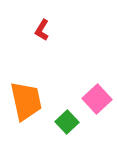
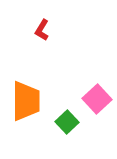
orange trapezoid: rotated 12 degrees clockwise
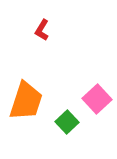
orange trapezoid: rotated 18 degrees clockwise
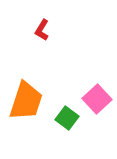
green square: moved 4 px up; rotated 10 degrees counterclockwise
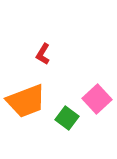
red L-shape: moved 1 px right, 24 px down
orange trapezoid: rotated 51 degrees clockwise
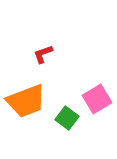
red L-shape: rotated 40 degrees clockwise
pink square: rotated 12 degrees clockwise
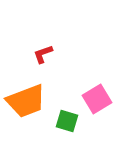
green square: moved 3 px down; rotated 20 degrees counterclockwise
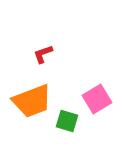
orange trapezoid: moved 6 px right
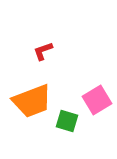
red L-shape: moved 3 px up
pink square: moved 1 px down
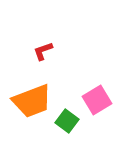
green square: rotated 20 degrees clockwise
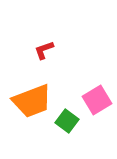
red L-shape: moved 1 px right, 1 px up
